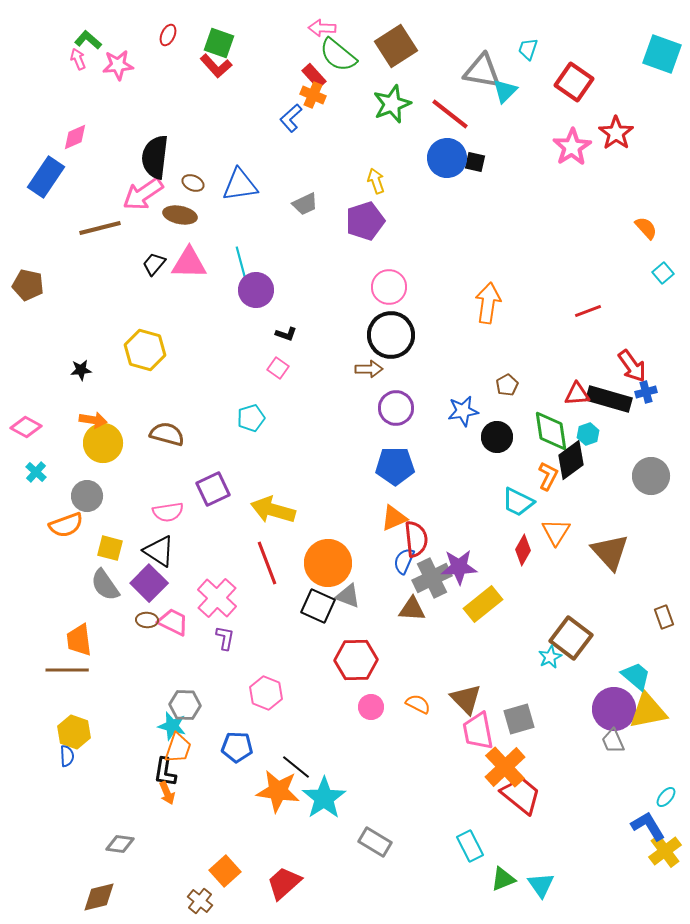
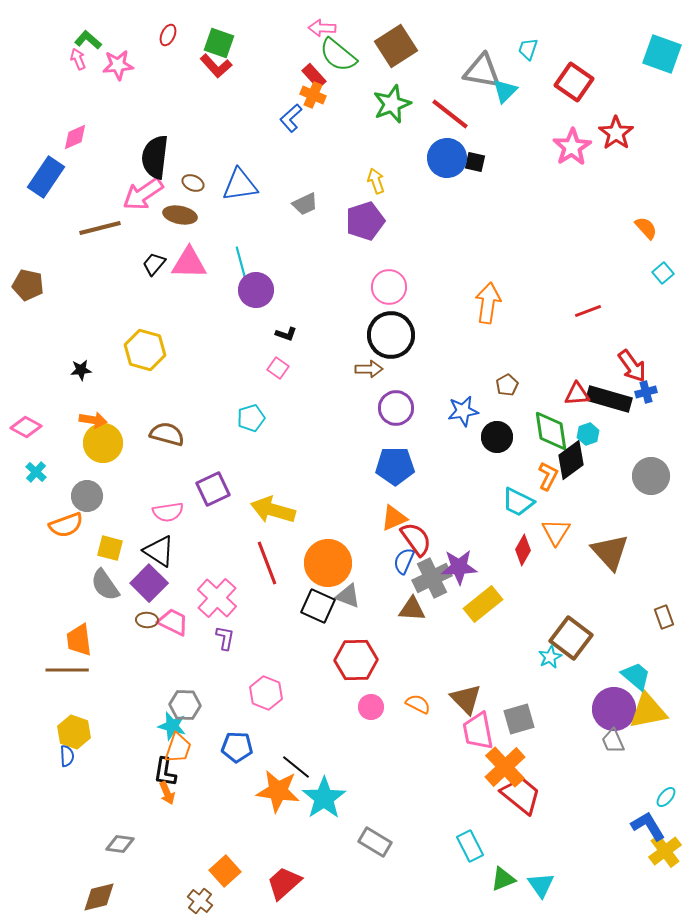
red semicircle at (416, 539): rotated 30 degrees counterclockwise
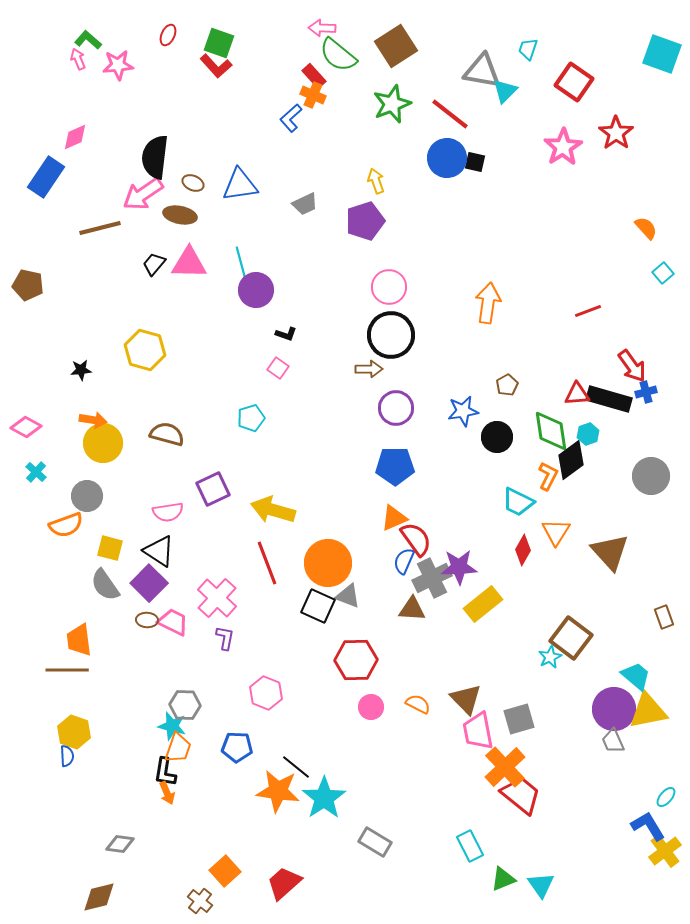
pink star at (572, 147): moved 9 px left
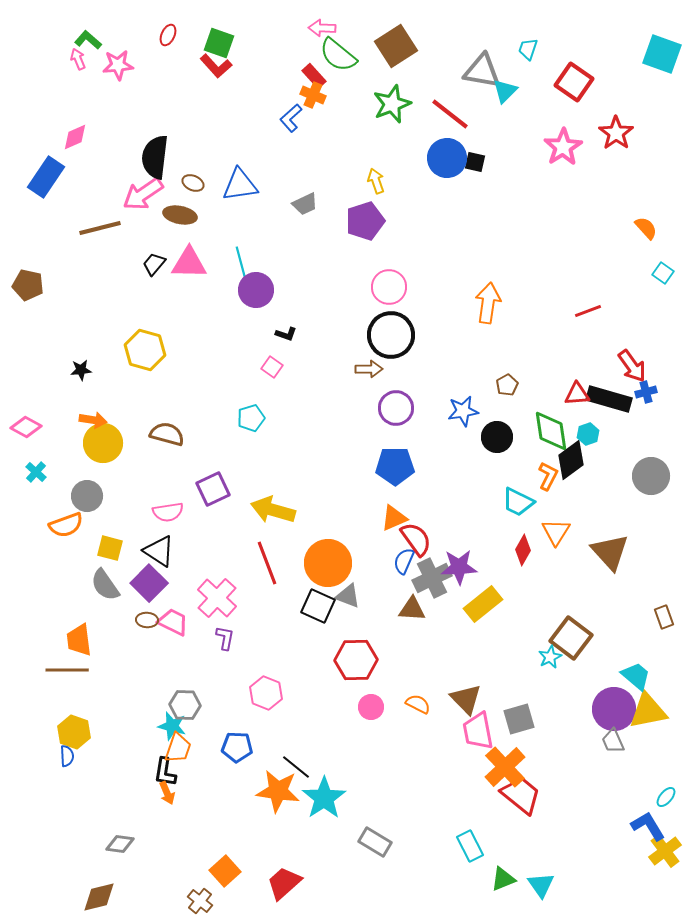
cyan square at (663, 273): rotated 15 degrees counterclockwise
pink square at (278, 368): moved 6 px left, 1 px up
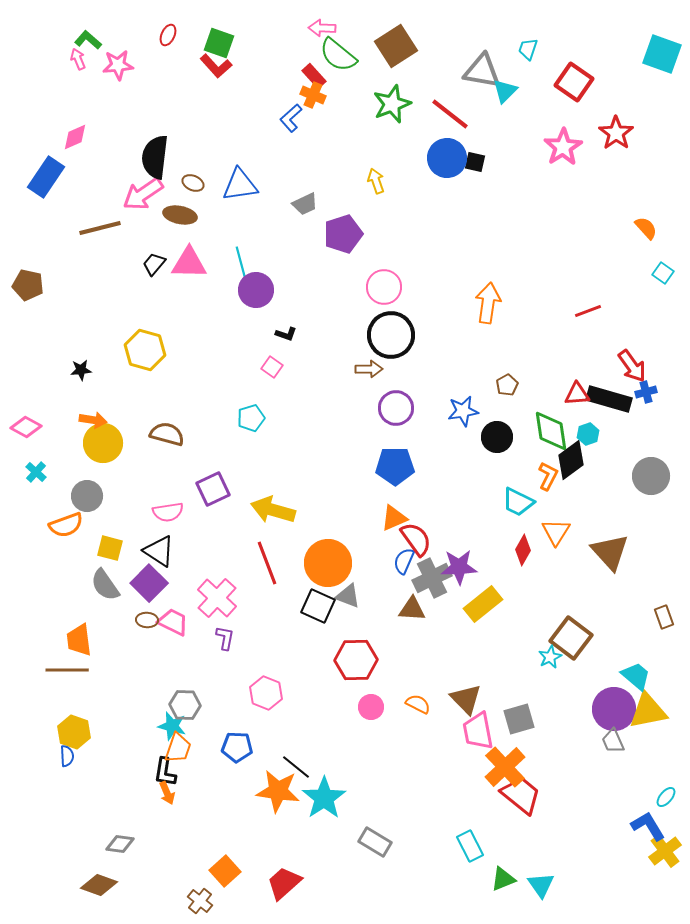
purple pentagon at (365, 221): moved 22 px left, 13 px down
pink circle at (389, 287): moved 5 px left
brown diamond at (99, 897): moved 12 px up; rotated 33 degrees clockwise
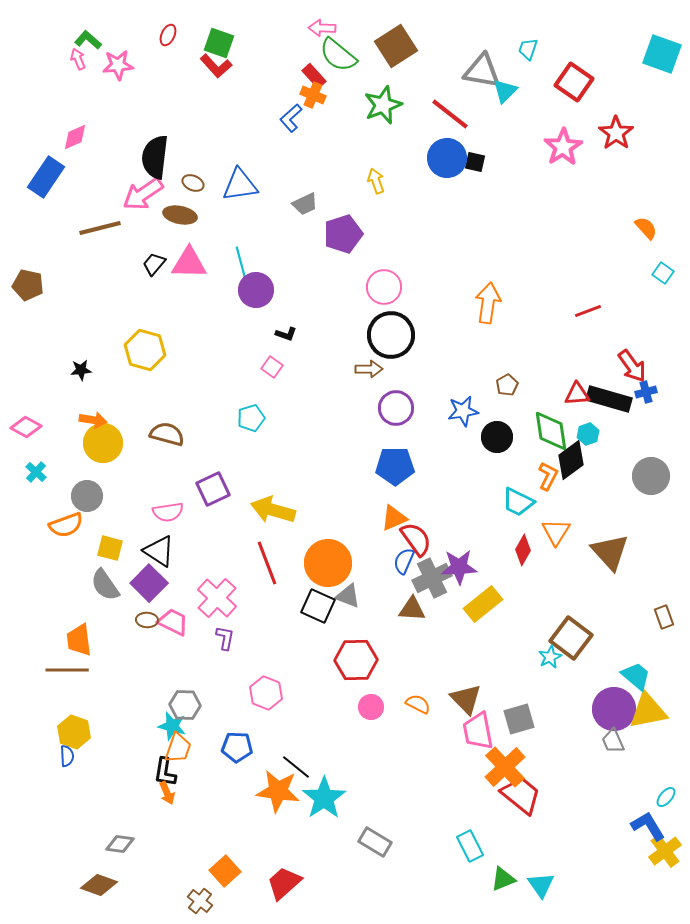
green star at (392, 104): moved 9 px left, 1 px down
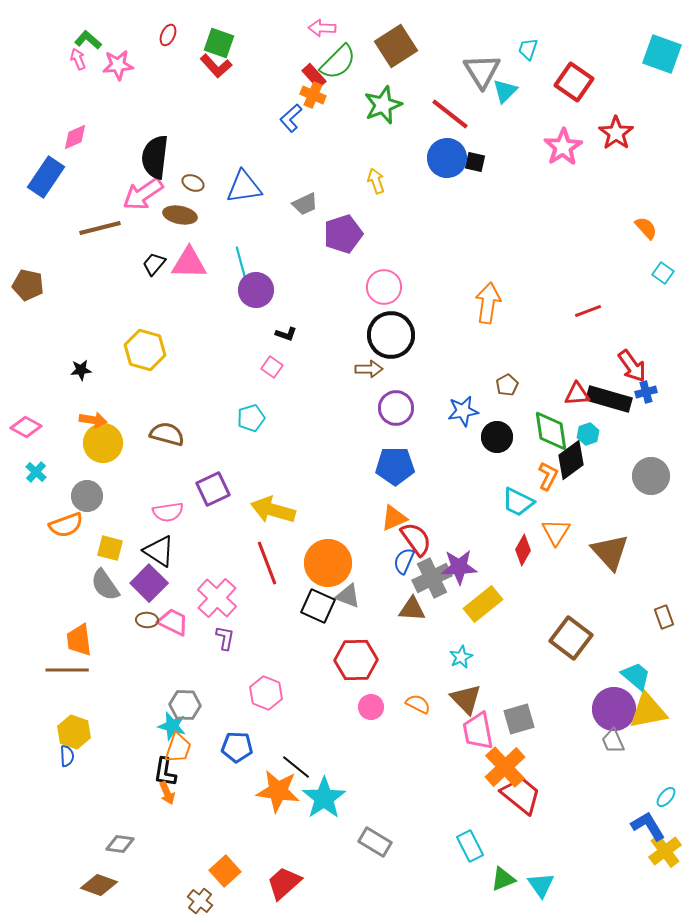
green semicircle at (338, 55): moved 7 px down; rotated 84 degrees counterclockwise
gray triangle at (482, 71): rotated 48 degrees clockwise
blue triangle at (240, 185): moved 4 px right, 2 px down
cyan star at (550, 657): moved 89 px left
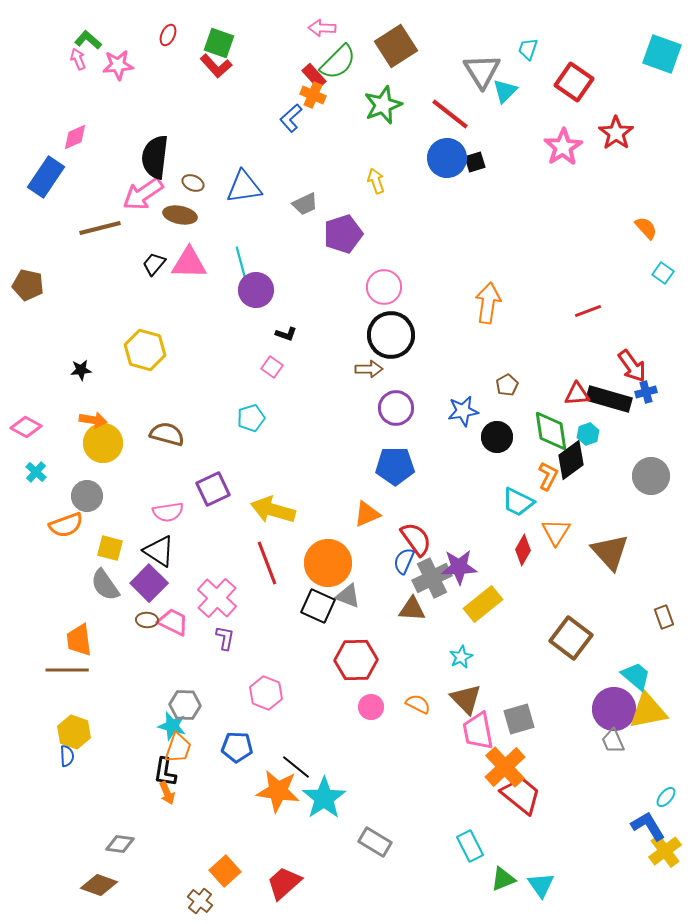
black square at (475, 162): rotated 30 degrees counterclockwise
orange triangle at (394, 518): moved 27 px left, 4 px up
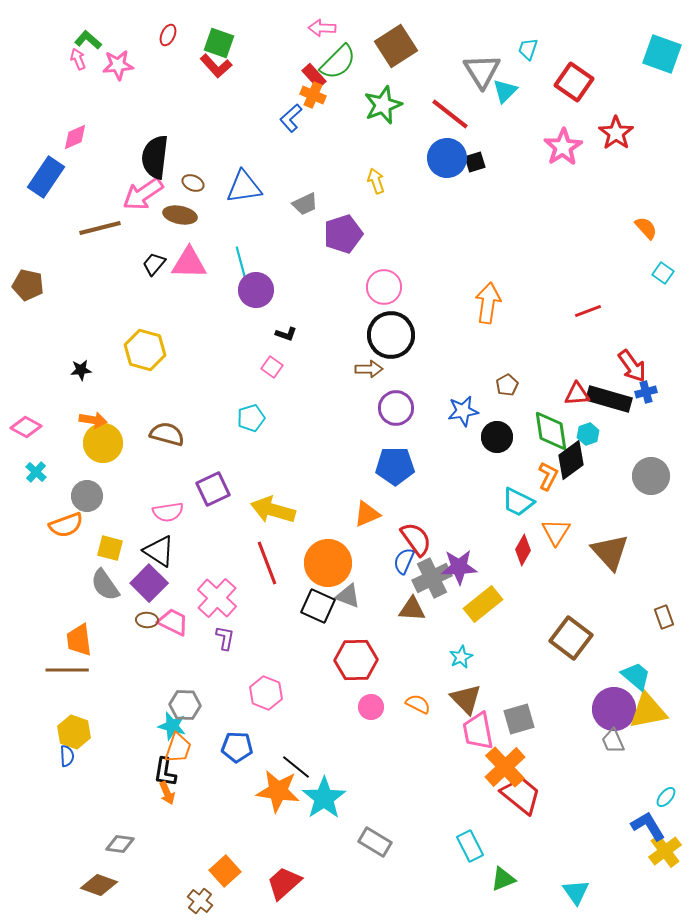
cyan triangle at (541, 885): moved 35 px right, 7 px down
